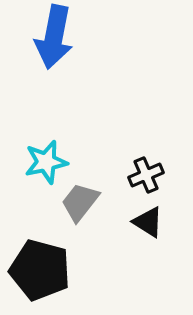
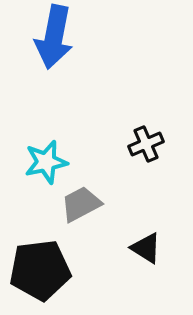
black cross: moved 31 px up
gray trapezoid: moved 1 px right, 2 px down; rotated 24 degrees clockwise
black triangle: moved 2 px left, 26 px down
black pentagon: rotated 22 degrees counterclockwise
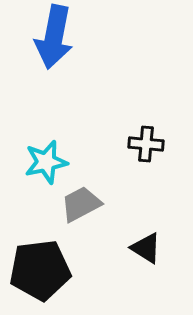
black cross: rotated 28 degrees clockwise
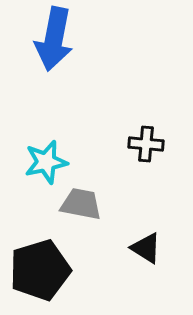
blue arrow: moved 2 px down
gray trapezoid: rotated 39 degrees clockwise
black pentagon: rotated 10 degrees counterclockwise
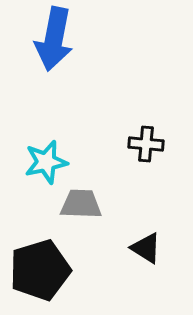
gray trapezoid: rotated 9 degrees counterclockwise
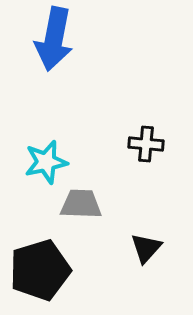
black triangle: rotated 40 degrees clockwise
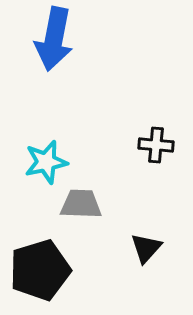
black cross: moved 10 px right, 1 px down
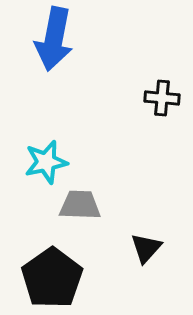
black cross: moved 6 px right, 47 px up
gray trapezoid: moved 1 px left, 1 px down
black pentagon: moved 12 px right, 8 px down; rotated 18 degrees counterclockwise
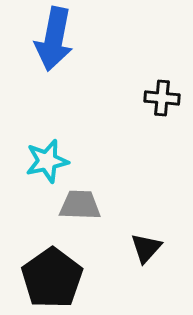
cyan star: moved 1 px right, 1 px up
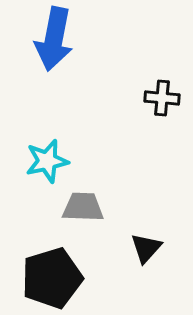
gray trapezoid: moved 3 px right, 2 px down
black pentagon: rotated 18 degrees clockwise
